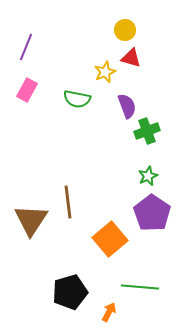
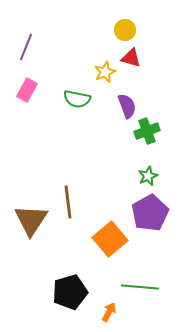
purple pentagon: moved 2 px left; rotated 9 degrees clockwise
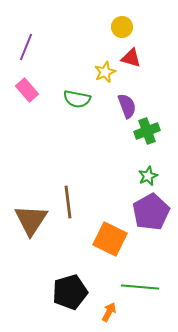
yellow circle: moved 3 px left, 3 px up
pink rectangle: rotated 70 degrees counterclockwise
purple pentagon: moved 1 px right, 1 px up
orange square: rotated 24 degrees counterclockwise
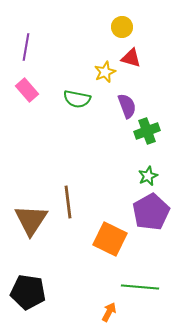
purple line: rotated 12 degrees counterclockwise
black pentagon: moved 42 px left; rotated 24 degrees clockwise
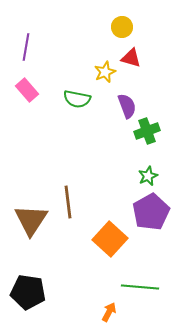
orange square: rotated 16 degrees clockwise
